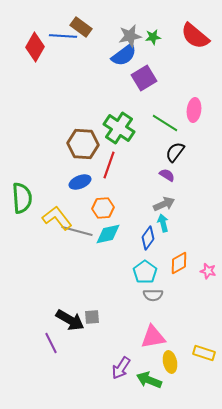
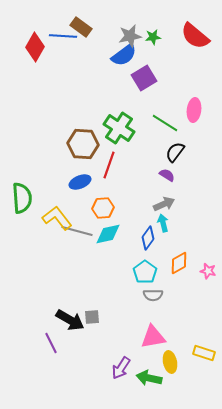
green arrow: moved 2 px up; rotated 10 degrees counterclockwise
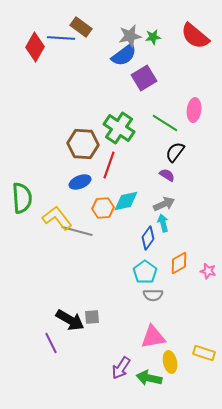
blue line: moved 2 px left, 2 px down
cyan diamond: moved 18 px right, 33 px up
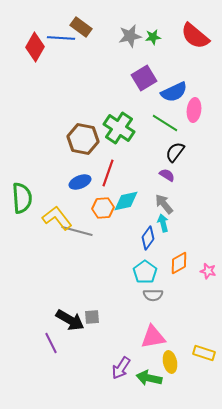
blue semicircle: moved 50 px right, 37 px down; rotated 12 degrees clockwise
brown hexagon: moved 5 px up; rotated 8 degrees clockwise
red line: moved 1 px left, 8 px down
gray arrow: rotated 105 degrees counterclockwise
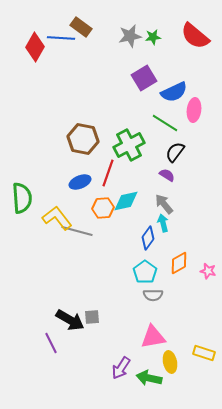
green cross: moved 10 px right, 17 px down; rotated 28 degrees clockwise
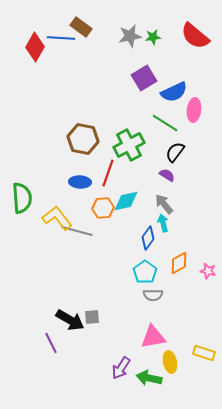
blue ellipse: rotated 25 degrees clockwise
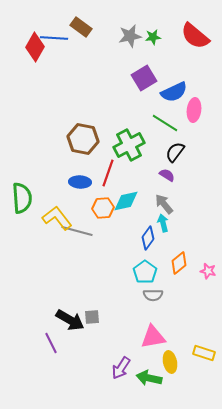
blue line: moved 7 px left
orange diamond: rotated 10 degrees counterclockwise
